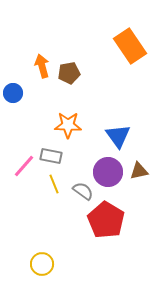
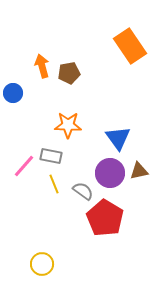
blue triangle: moved 2 px down
purple circle: moved 2 px right, 1 px down
red pentagon: moved 1 px left, 2 px up
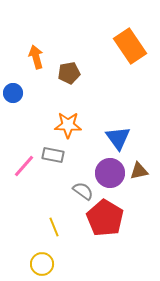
orange arrow: moved 6 px left, 9 px up
gray rectangle: moved 2 px right, 1 px up
yellow line: moved 43 px down
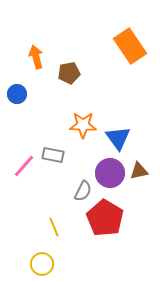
blue circle: moved 4 px right, 1 px down
orange star: moved 15 px right
gray semicircle: rotated 80 degrees clockwise
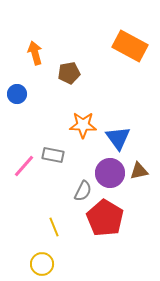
orange rectangle: rotated 28 degrees counterclockwise
orange arrow: moved 1 px left, 4 px up
